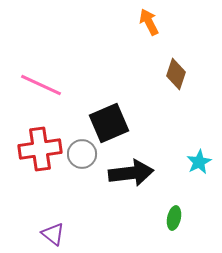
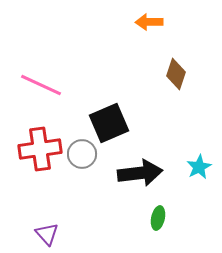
orange arrow: rotated 64 degrees counterclockwise
cyan star: moved 5 px down
black arrow: moved 9 px right
green ellipse: moved 16 px left
purple triangle: moved 6 px left; rotated 10 degrees clockwise
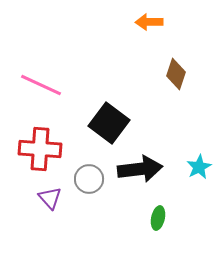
black square: rotated 30 degrees counterclockwise
red cross: rotated 12 degrees clockwise
gray circle: moved 7 px right, 25 px down
black arrow: moved 4 px up
purple triangle: moved 3 px right, 36 px up
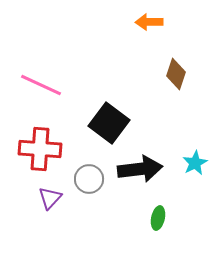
cyan star: moved 4 px left, 4 px up
purple triangle: rotated 25 degrees clockwise
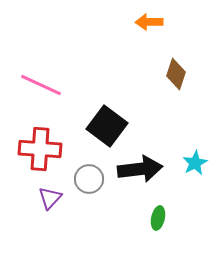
black square: moved 2 px left, 3 px down
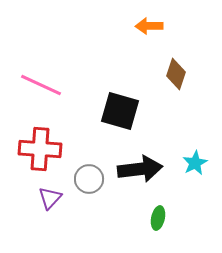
orange arrow: moved 4 px down
black square: moved 13 px right, 15 px up; rotated 21 degrees counterclockwise
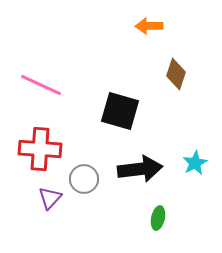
gray circle: moved 5 px left
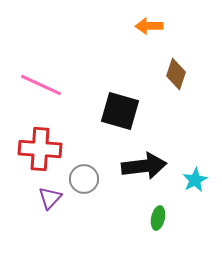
cyan star: moved 17 px down
black arrow: moved 4 px right, 3 px up
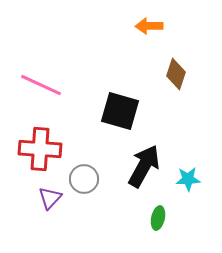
black arrow: rotated 54 degrees counterclockwise
cyan star: moved 7 px left, 1 px up; rotated 25 degrees clockwise
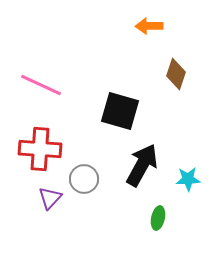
black arrow: moved 2 px left, 1 px up
